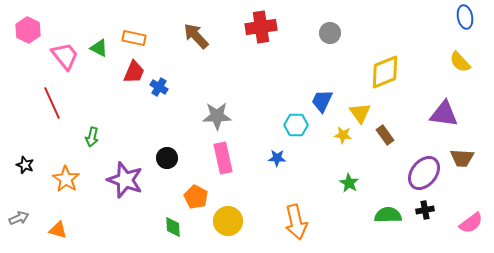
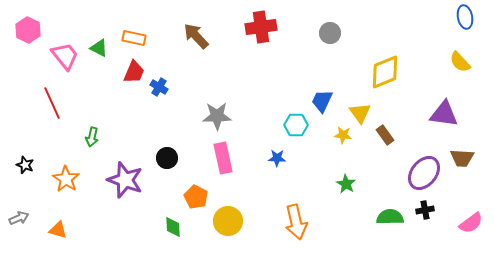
green star: moved 3 px left, 1 px down
green semicircle: moved 2 px right, 2 px down
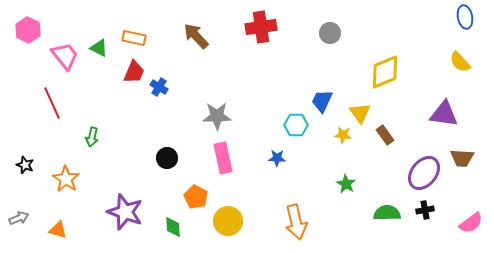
purple star: moved 32 px down
green semicircle: moved 3 px left, 4 px up
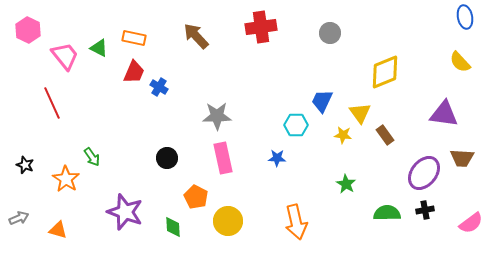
green arrow: moved 20 px down; rotated 48 degrees counterclockwise
